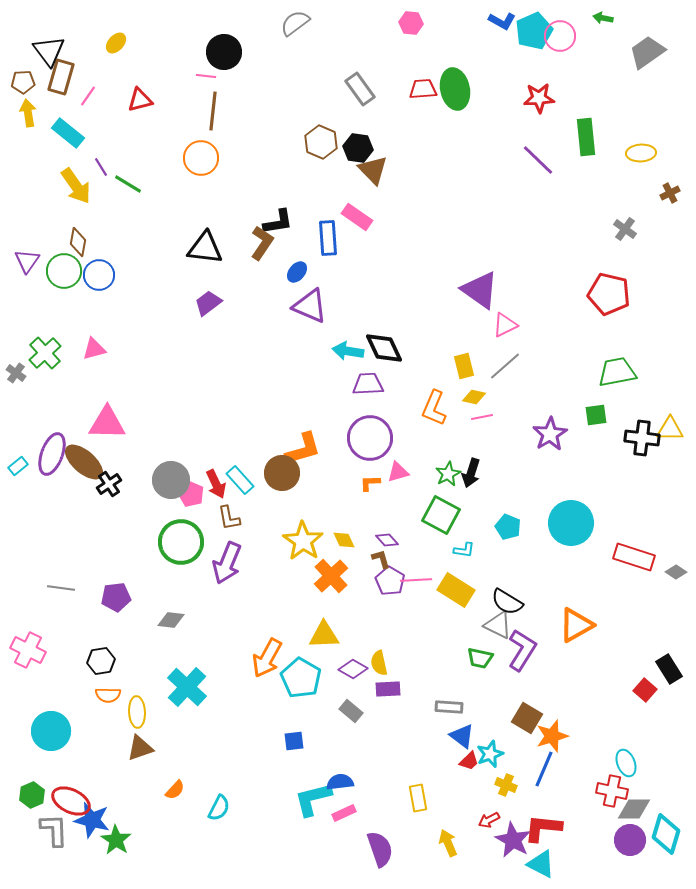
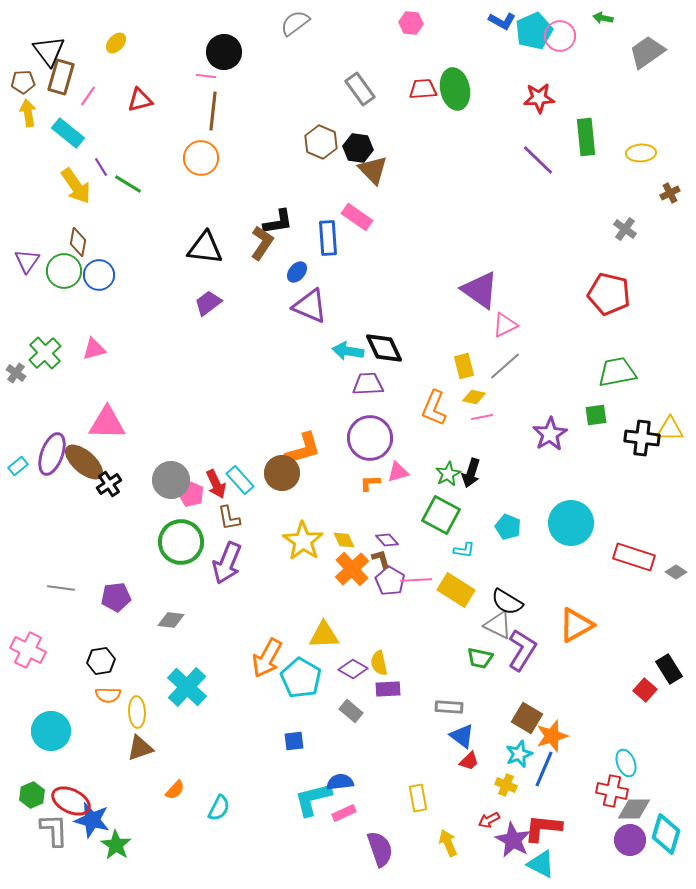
orange cross at (331, 576): moved 21 px right, 7 px up
cyan star at (490, 754): moved 29 px right
green star at (116, 840): moved 5 px down
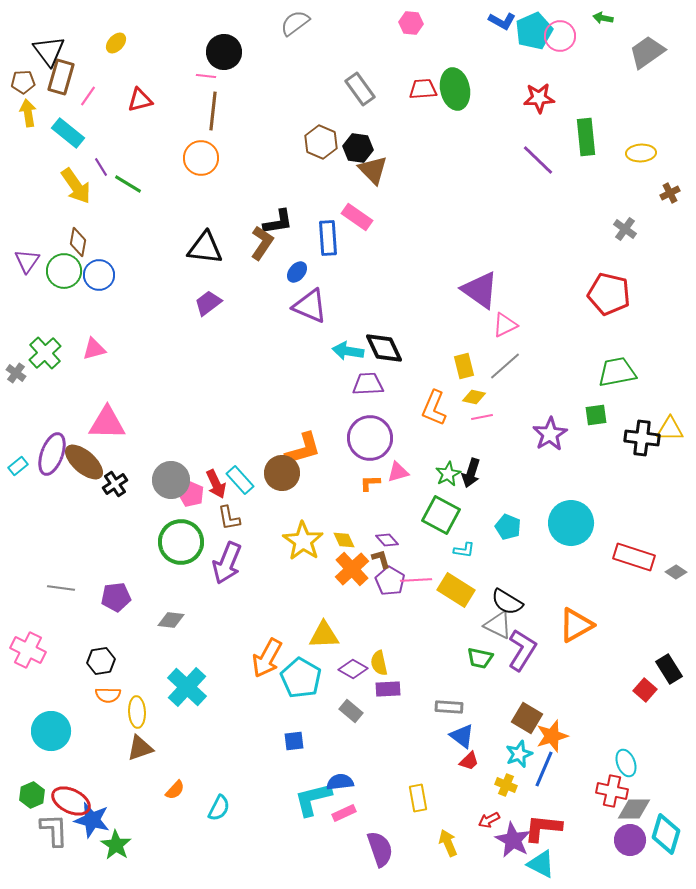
black cross at (109, 484): moved 6 px right
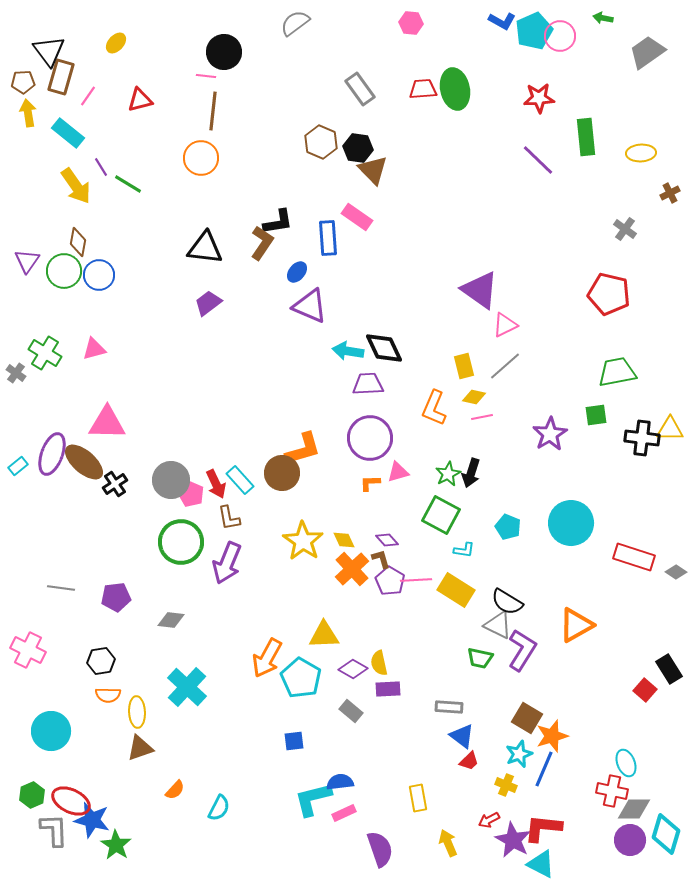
green cross at (45, 353): rotated 16 degrees counterclockwise
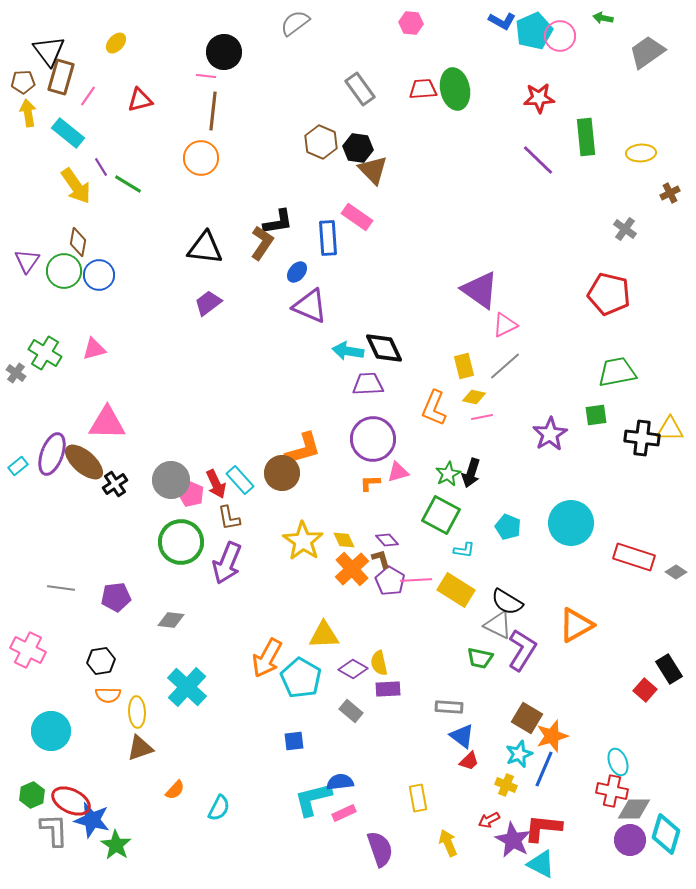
purple circle at (370, 438): moved 3 px right, 1 px down
cyan ellipse at (626, 763): moved 8 px left, 1 px up
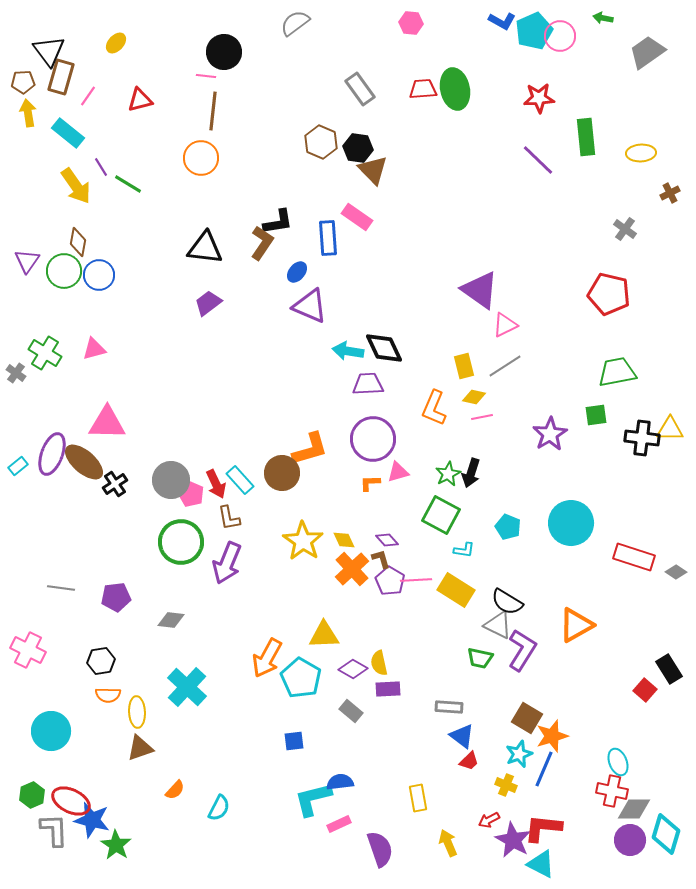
gray line at (505, 366): rotated 8 degrees clockwise
orange L-shape at (303, 449): moved 7 px right
pink rectangle at (344, 813): moved 5 px left, 11 px down
